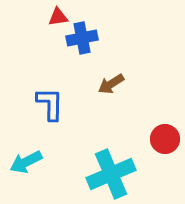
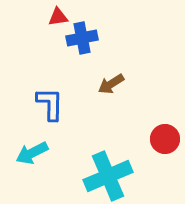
cyan arrow: moved 6 px right, 9 px up
cyan cross: moved 3 px left, 2 px down
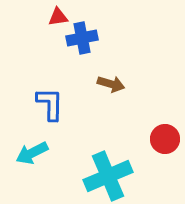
brown arrow: rotated 132 degrees counterclockwise
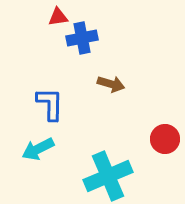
cyan arrow: moved 6 px right, 4 px up
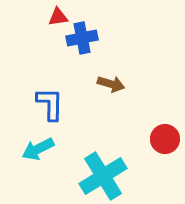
cyan cross: moved 5 px left; rotated 9 degrees counterclockwise
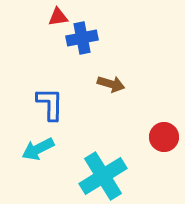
red circle: moved 1 px left, 2 px up
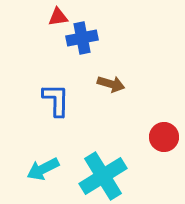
blue L-shape: moved 6 px right, 4 px up
cyan arrow: moved 5 px right, 20 px down
